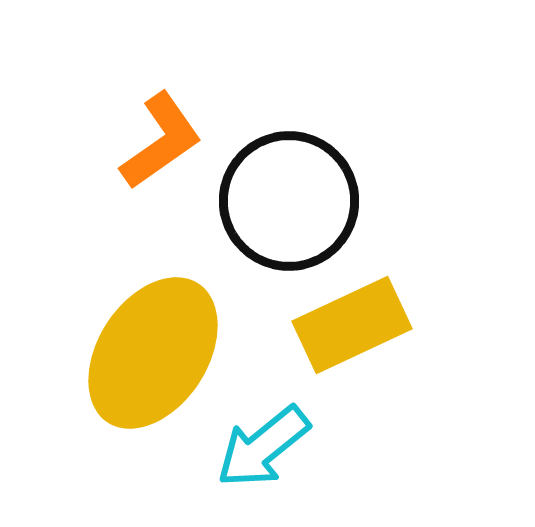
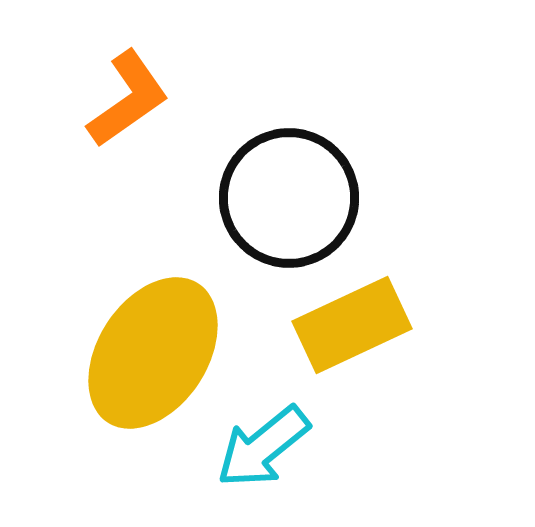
orange L-shape: moved 33 px left, 42 px up
black circle: moved 3 px up
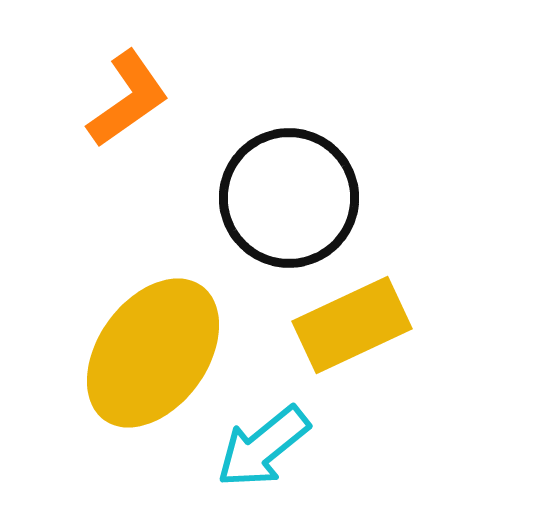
yellow ellipse: rotated 3 degrees clockwise
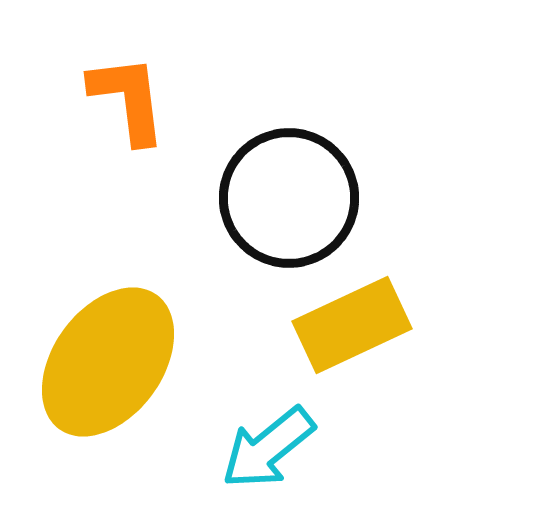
orange L-shape: rotated 62 degrees counterclockwise
yellow ellipse: moved 45 px left, 9 px down
cyan arrow: moved 5 px right, 1 px down
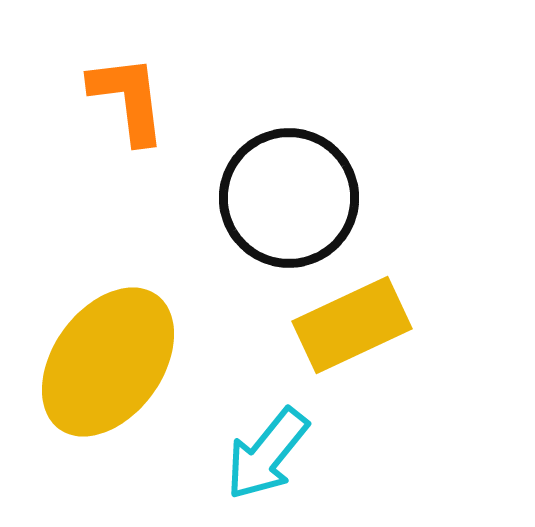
cyan arrow: moved 1 px left, 6 px down; rotated 12 degrees counterclockwise
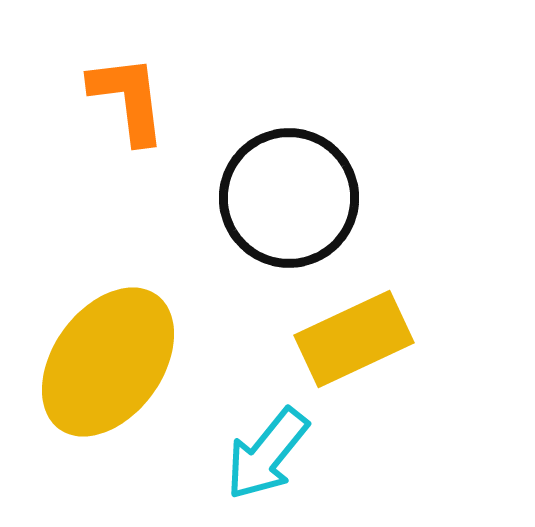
yellow rectangle: moved 2 px right, 14 px down
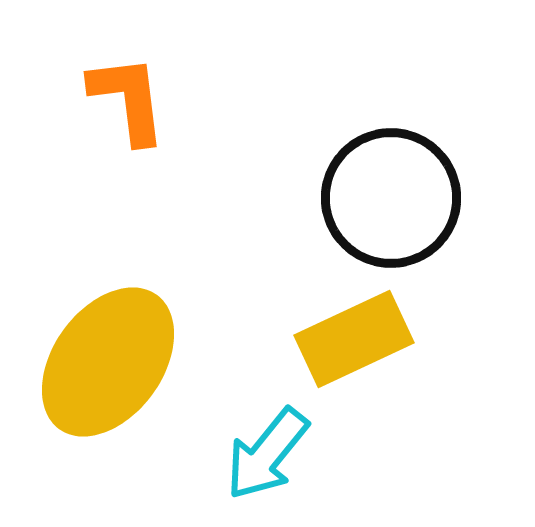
black circle: moved 102 px right
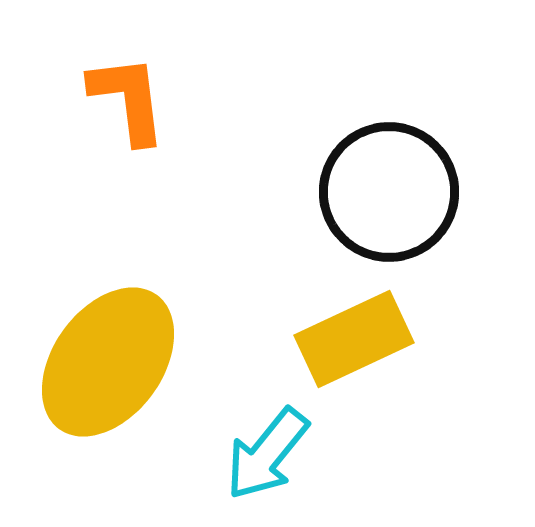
black circle: moved 2 px left, 6 px up
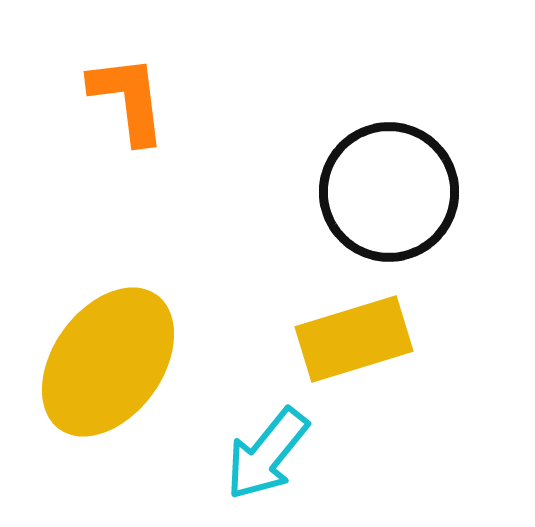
yellow rectangle: rotated 8 degrees clockwise
